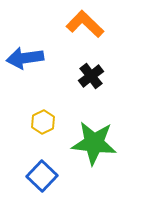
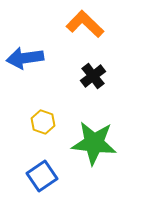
black cross: moved 2 px right
yellow hexagon: rotated 15 degrees counterclockwise
blue square: rotated 12 degrees clockwise
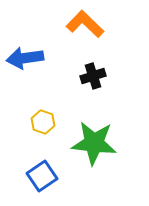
black cross: rotated 20 degrees clockwise
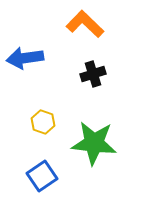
black cross: moved 2 px up
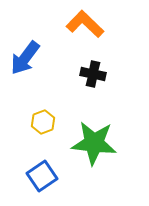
blue arrow: rotated 45 degrees counterclockwise
black cross: rotated 30 degrees clockwise
yellow hexagon: rotated 20 degrees clockwise
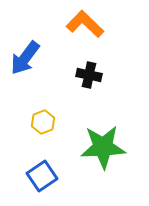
black cross: moved 4 px left, 1 px down
green star: moved 9 px right, 4 px down; rotated 9 degrees counterclockwise
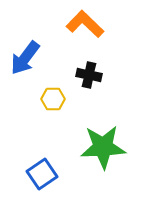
yellow hexagon: moved 10 px right, 23 px up; rotated 20 degrees clockwise
blue square: moved 2 px up
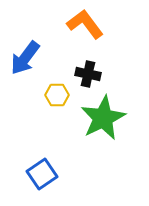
orange L-shape: rotated 9 degrees clockwise
black cross: moved 1 px left, 1 px up
yellow hexagon: moved 4 px right, 4 px up
green star: moved 29 px up; rotated 24 degrees counterclockwise
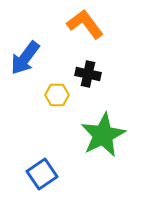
green star: moved 17 px down
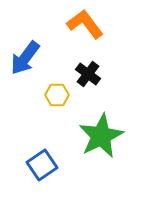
black cross: rotated 25 degrees clockwise
green star: moved 2 px left, 1 px down
blue square: moved 9 px up
